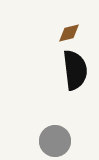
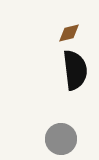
gray circle: moved 6 px right, 2 px up
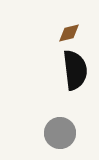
gray circle: moved 1 px left, 6 px up
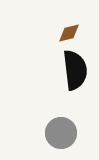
gray circle: moved 1 px right
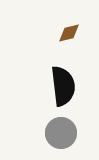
black semicircle: moved 12 px left, 16 px down
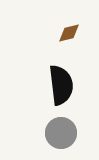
black semicircle: moved 2 px left, 1 px up
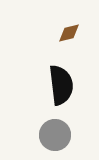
gray circle: moved 6 px left, 2 px down
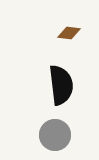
brown diamond: rotated 20 degrees clockwise
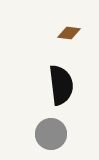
gray circle: moved 4 px left, 1 px up
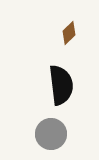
brown diamond: rotated 50 degrees counterclockwise
